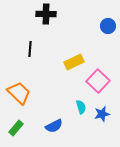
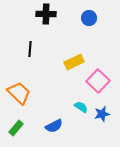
blue circle: moved 19 px left, 8 px up
cyan semicircle: rotated 40 degrees counterclockwise
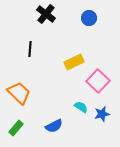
black cross: rotated 36 degrees clockwise
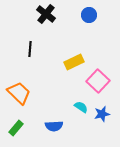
blue circle: moved 3 px up
blue semicircle: rotated 24 degrees clockwise
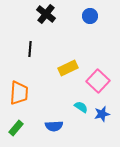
blue circle: moved 1 px right, 1 px down
yellow rectangle: moved 6 px left, 6 px down
orange trapezoid: rotated 50 degrees clockwise
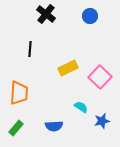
pink square: moved 2 px right, 4 px up
blue star: moved 7 px down
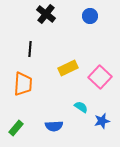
orange trapezoid: moved 4 px right, 9 px up
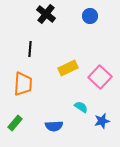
green rectangle: moved 1 px left, 5 px up
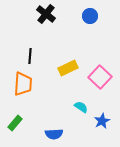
black line: moved 7 px down
blue star: rotated 14 degrees counterclockwise
blue semicircle: moved 8 px down
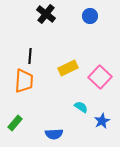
orange trapezoid: moved 1 px right, 3 px up
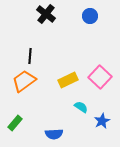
yellow rectangle: moved 12 px down
orange trapezoid: rotated 130 degrees counterclockwise
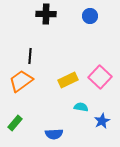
black cross: rotated 36 degrees counterclockwise
orange trapezoid: moved 3 px left
cyan semicircle: rotated 24 degrees counterclockwise
